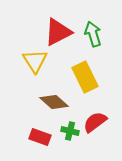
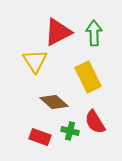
green arrow: moved 1 px right, 1 px up; rotated 15 degrees clockwise
yellow rectangle: moved 3 px right
red semicircle: rotated 85 degrees counterclockwise
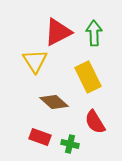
green cross: moved 13 px down
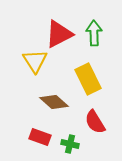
red triangle: moved 1 px right, 2 px down
yellow rectangle: moved 2 px down
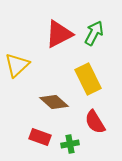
green arrow: rotated 30 degrees clockwise
yellow triangle: moved 18 px left, 4 px down; rotated 20 degrees clockwise
green cross: rotated 24 degrees counterclockwise
